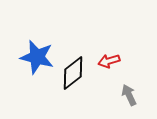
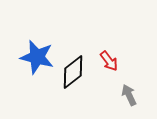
red arrow: rotated 110 degrees counterclockwise
black diamond: moved 1 px up
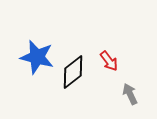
gray arrow: moved 1 px right, 1 px up
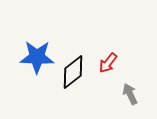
blue star: rotated 12 degrees counterclockwise
red arrow: moved 1 px left, 2 px down; rotated 75 degrees clockwise
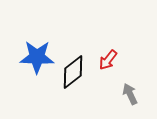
red arrow: moved 3 px up
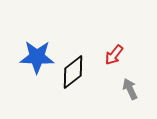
red arrow: moved 6 px right, 5 px up
gray arrow: moved 5 px up
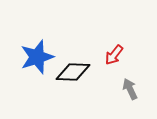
blue star: rotated 20 degrees counterclockwise
black diamond: rotated 40 degrees clockwise
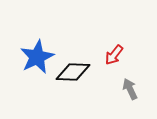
blue star: rotated 8 degrees counterclockwise
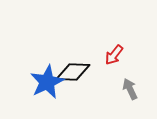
blue star: moved 10 px right, 25 px down
